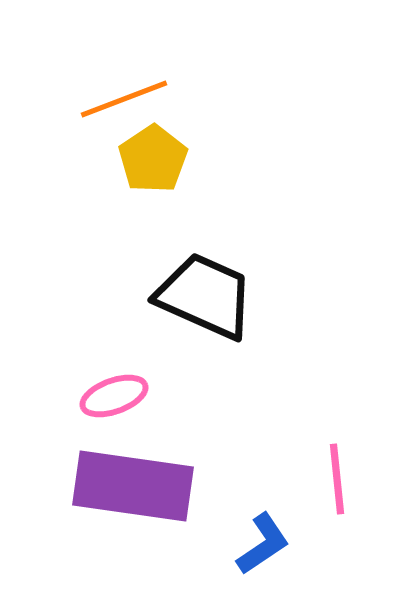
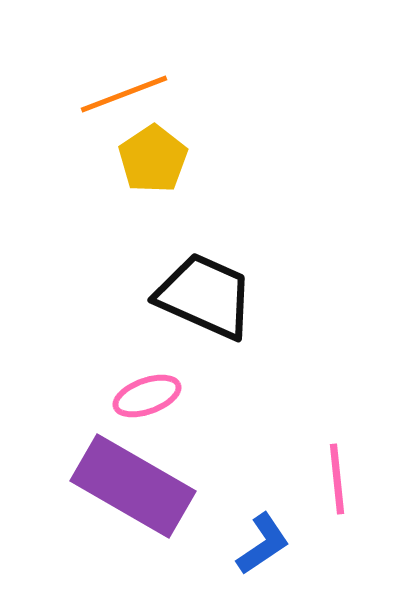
orange line: moved 5 px up
pink ellipse: moved 33 px right
purple rectangle: rotated 22 degrees clockwise
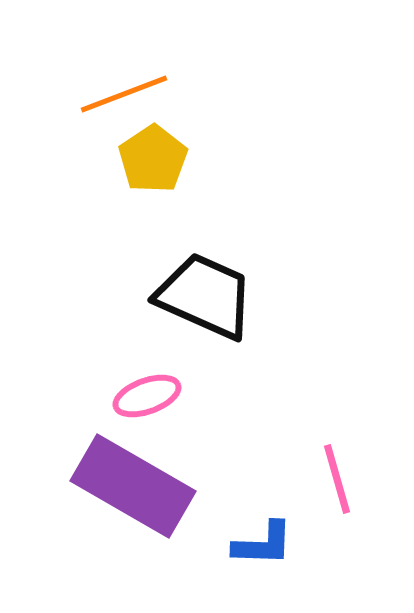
pink line: rotated 10 degrees counterclockwise
blue L-shape: rotated 36 degrees clockwise
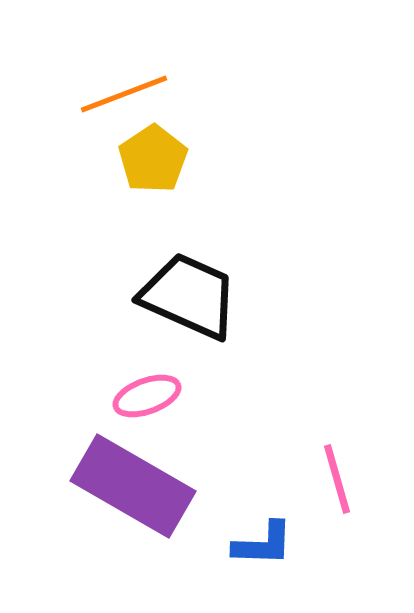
black trapezoid: moved 16 px left
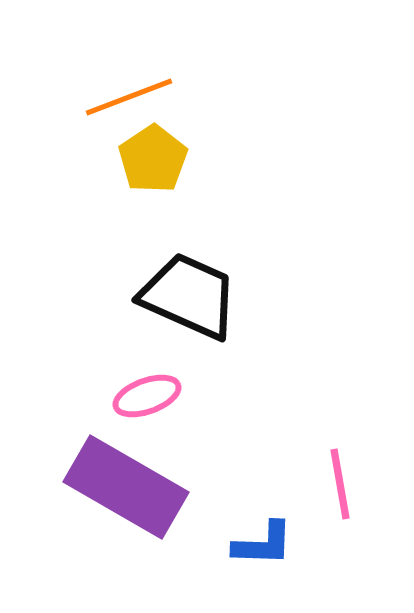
orange line: moved 5 px right, 3 px down
pink line: moved 3 px right, 5 px down; rotated 6 degrees clockwise
purple rectangle: moved 7 px left, 1 px down
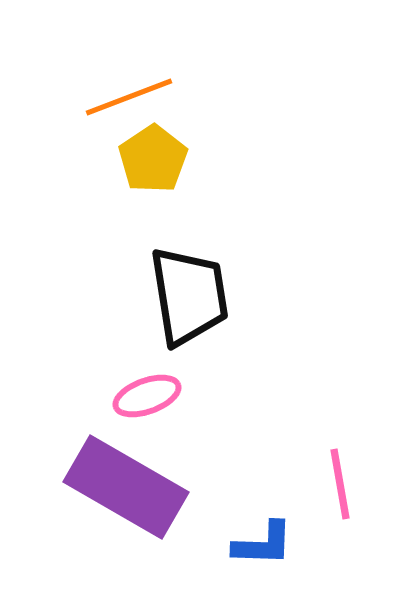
black trapezoid: rotated 57 degrees clockwise
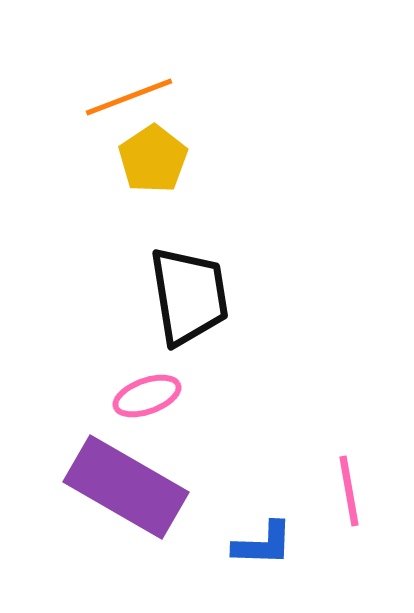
pink line: moved 9 px right, 7 px down
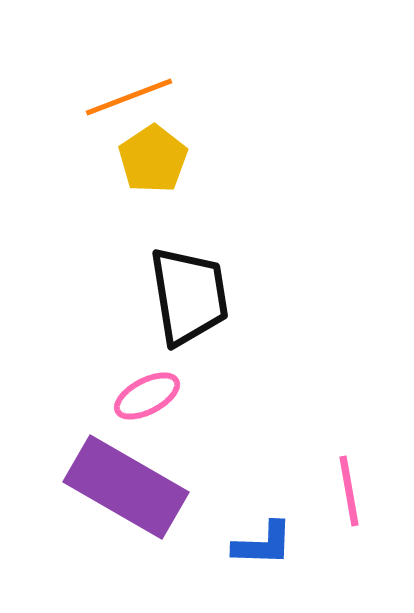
pink ellipse: rotated 8 degrees counterclockwise
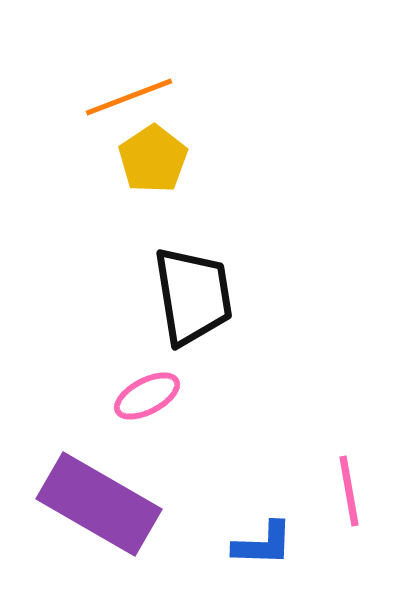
black trapezoid: moved 4 px right
purple rectangle: moved 27 px left, 17 px down
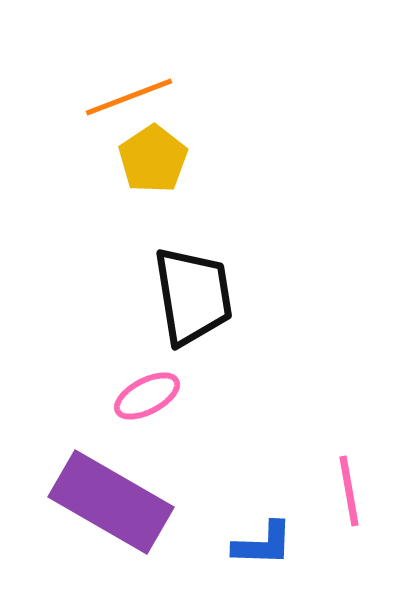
purple rectangle: moved 12 px right, 2 px up
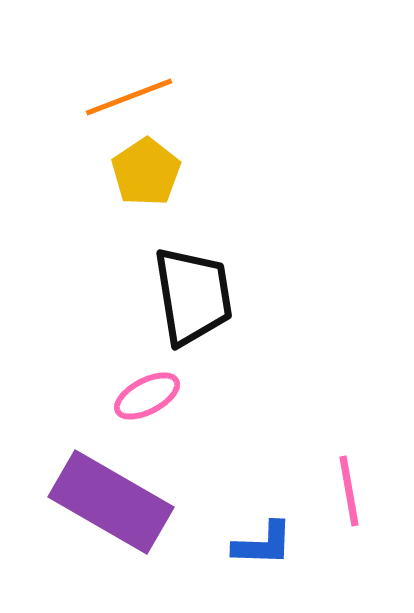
yellow pentagon: moved 7 px left, 13 px down
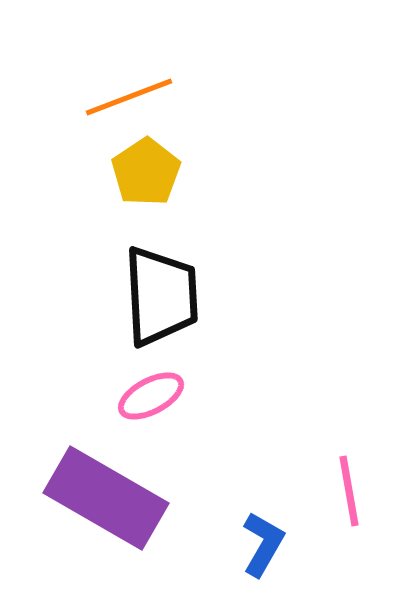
black trapezoid: moved 32 px left; rotated 6 degrees clockwise
pink ellipse: moved 4 px right
purple rectangle: moved 5 px left, 4 px up
blue L-shape: rotated 62 degrees counterclockwise
